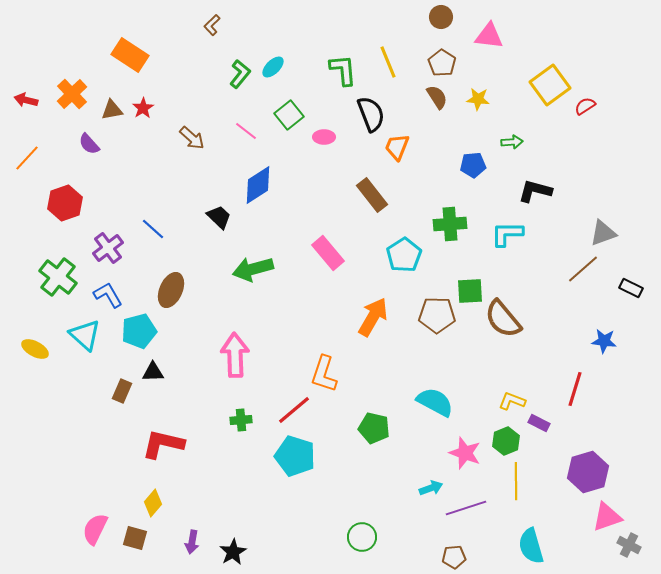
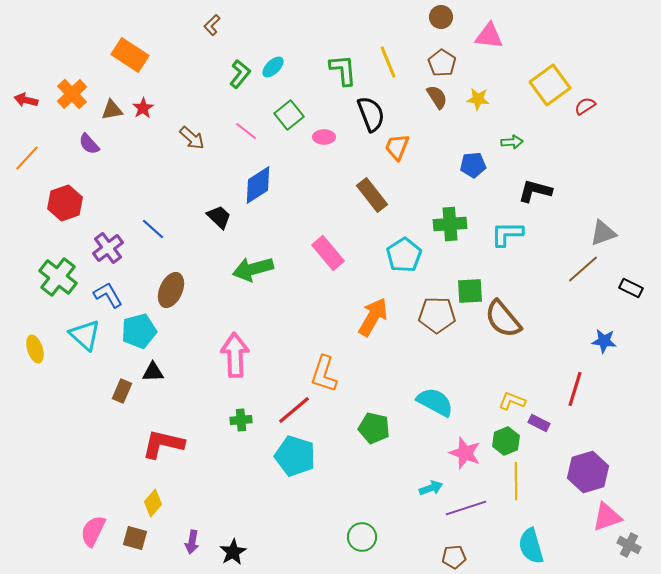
yellow ellipse at (35, 349): rotated 44 degrees clockwise
pink semicircle at (95, 529): moved 2 px left, 2 px down
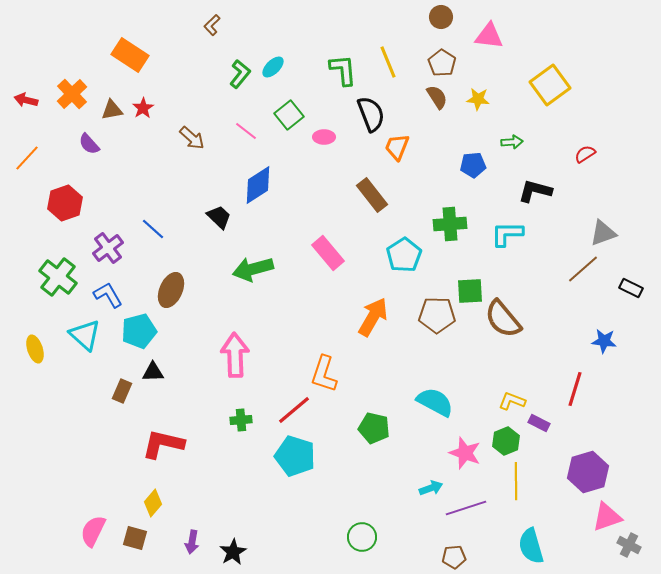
red semicircle at (585, 106): moved 48 px down
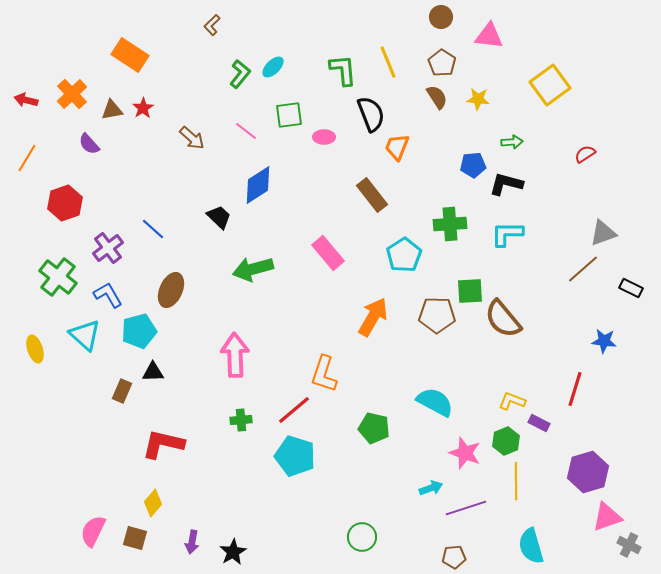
green square at (289, 115): rotated 32 degrees clockwise
orange line at (27, 158): rotated 12 degrees counterclockwise
black L-shape at (535, 191): moved 29 px left, 7 px up
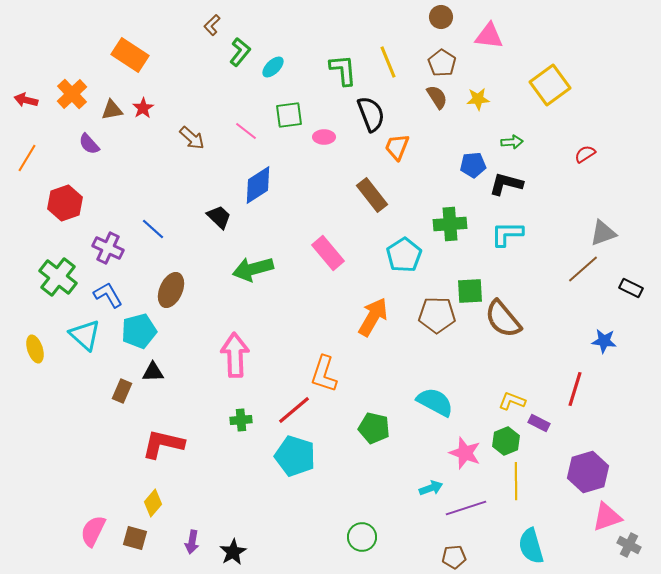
green L-shape at (240, 74): moved 22 px up
yellow star at (478, 99): rotated 10 degrees counterclockwise
purple cross at (108, 248): rotated 28 degrees counterclockwise
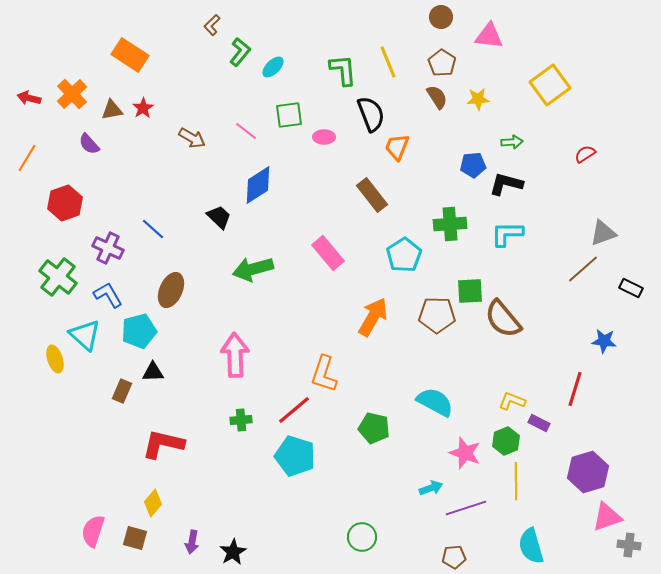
red arrow at (26, 100): moved 3 px right, 2 px up
brown arrow at (192, 138): rotated 12 degrees counterclockwise
yellow ellipse at (35, 349): moved 20 px right, 10 px down
pink semicircle at (93, 531): rotated 8 degrees counterclockwise
gray cross at (629, 545): rotated 20 degrees counterclockwise
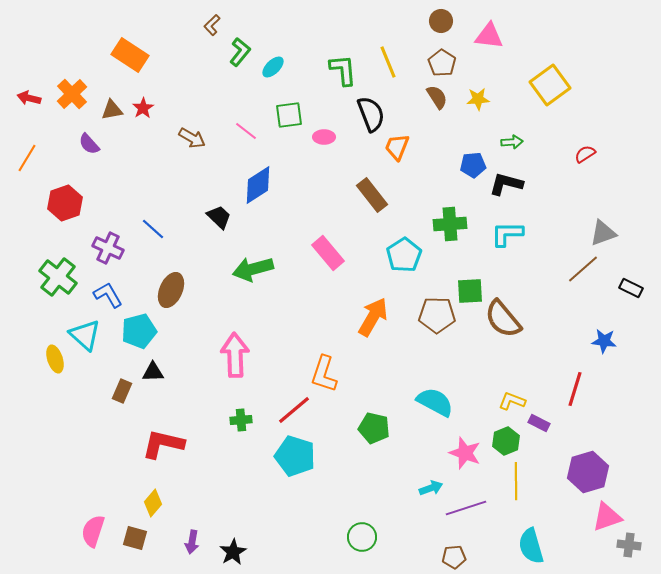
brown circle at (441, 17): moved 4 px down
